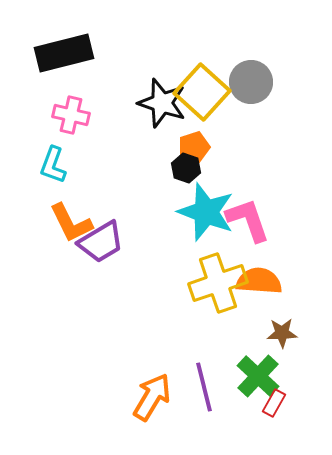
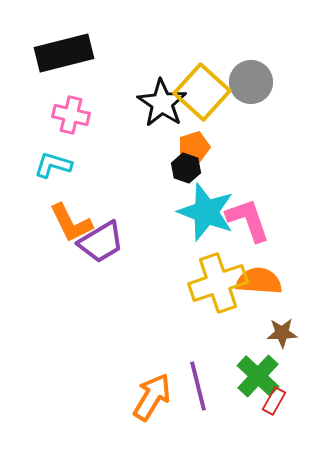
black star: rotated 15 degrees clockwise
cyan L-shape: rotated 87 degrees clockwise
purple line: moved 6 px left, 1 px up
red rectangle: moved 2 px up
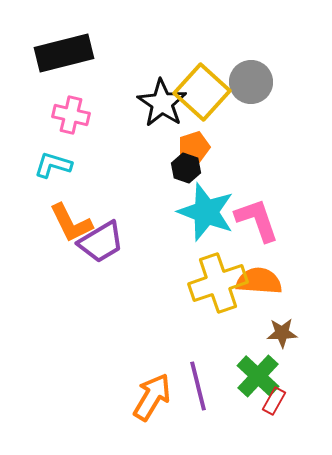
pink L-shape: moved 9 px right
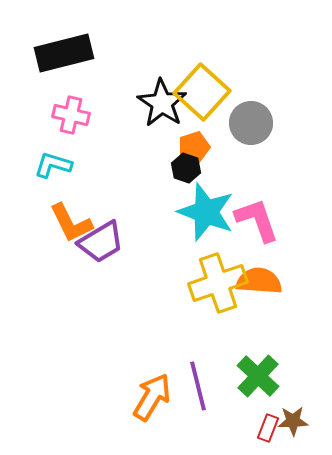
gray circle: moved 41 px down
brown star: moved 11 px right, 88 px down
red rectangle: moved 6 px left, 27 px down; rotated 8 degrees counterclockwise
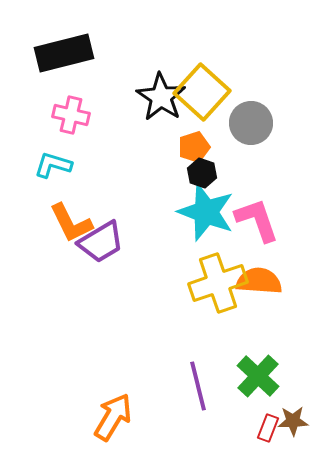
black star: moved 1 px left, 6 px up
black hexagon: moved 16 px right, 5 px down
orange arrow: moved 39 px left, 20 px down
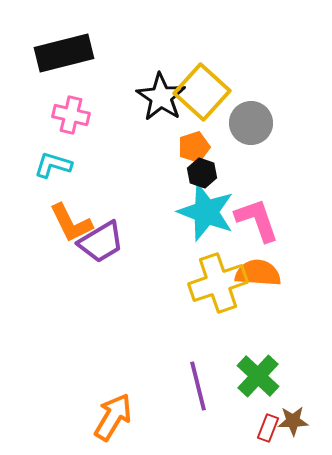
orange semicircle: moved 1 px left, 8 px up
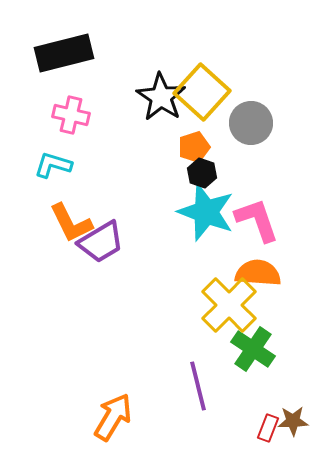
yellow cross: moved 11 px right, 22 px down; rotated 26 degrees counterclockwise
green cross: moved 5 px left, 27 px up; rotated 9 degrees counterclockwise
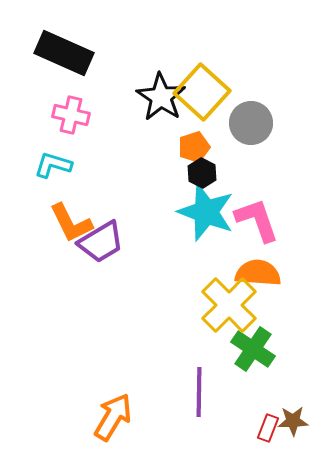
black rectangle: rotated 38 degrees clockwise
black hexagon: rotated 8 degrees clockwise
purple line: moved 1 px right, 6 px down; rotated 15 degrees clockwise
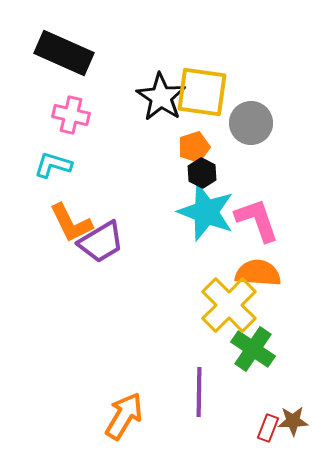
yellow square: rotated 34 degrees counterclockwise
orange arrow: moved 11 px right, 1 px up
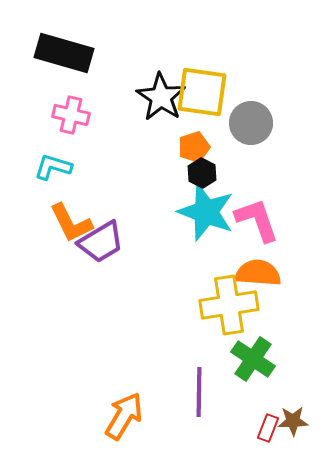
black rectangle: rotated 8 degrees counterclockwise
cyan L-shape: moved 2 px down
yellow cross: rotated 36 degrees clockwise
green cross: moved 10 px down
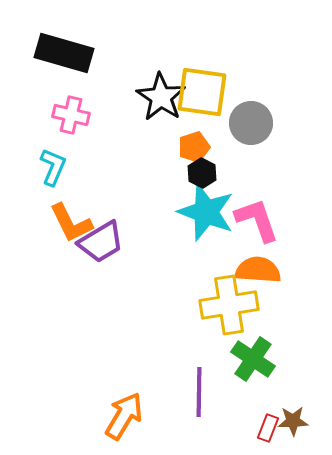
cyan L-shape: rotated 96 degrees clockwise
orange semicircle: moved 3 px up
